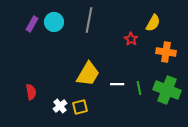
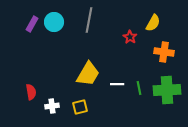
red star: moved 1 px left, 2 px up
orange cross: moved 2 px left
green cross: rotated 24 degrees counterclockwise
white cross: moved 8 px left; rotated 32 degrees clockwise
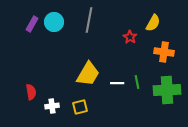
white line: moved 1 px up
green line: moved 2 px left, 6 px up
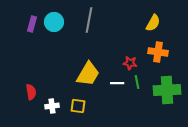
purple rectangle: rotated 14 degrees counterclockwise
red star: moved 26 px down; rotated 24 degrees counterclockwise
orange cross: moved 6 px left
yellow square: moved 2 px left, 1 px up; rotated 21 degrees clockwise
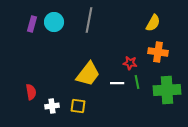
yellow trapezoid: rotated 8 degrees clockwise
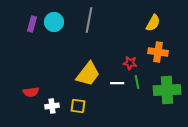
red semicircle: rotated 91 degrees clockwise
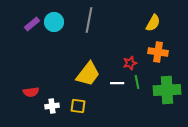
purple rectangle: rotated 35 degrees clockwise
red star: rotated 24 degrees counterclockwise
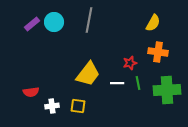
green line: moved 1 px right, 1 px down
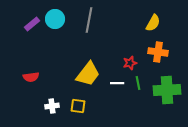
cyan circle: moved 1 px right, 3 px up
red semicircle: moved 15 px up
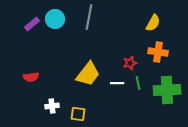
gray line: moved 3 px up
yellow square: moved 8 px down
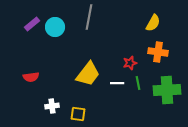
cyan circle: moved 8 px down
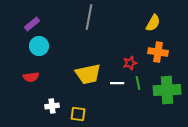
cyan circle: moved 16 px left, 19 px down
yellow trapezoid: rotated 40 degrees clockwise
